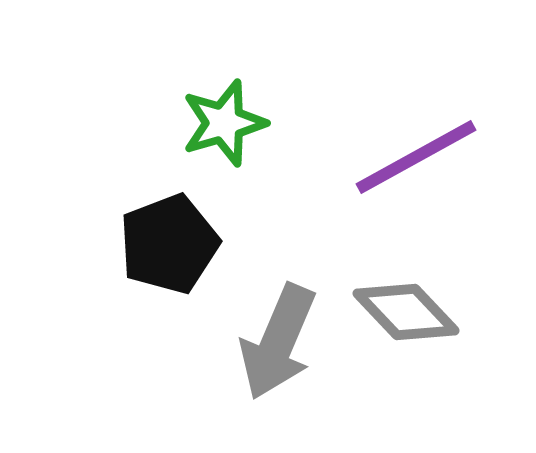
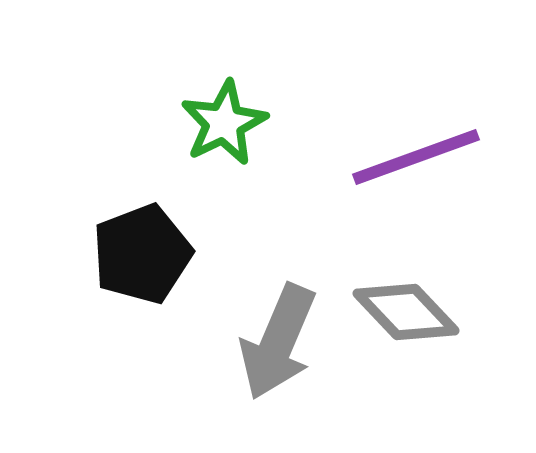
green star: rotated 10 degrees counterclockwise
purple line: rotated 9 degrees clockwise
black pentagon: moved 27 px left, 10 px down
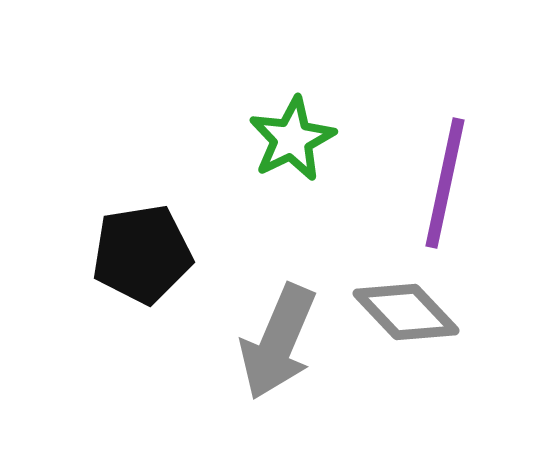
green star: moved 68 px right, 16 px down
purple line: moved 29 px right, 26 px down; rotated 58 degrees counterclockwise
black pentagon: rotated 12 degrees clockwise
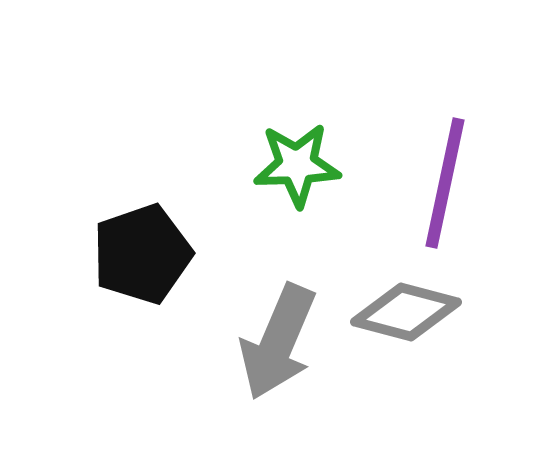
green star: moved 5 px right, 26 px down; rotated 24 degrees clockwise
black pentagon: rotated 10 degrees counterclockwise
gray diamond: rotated 32 degrees counterclockwise
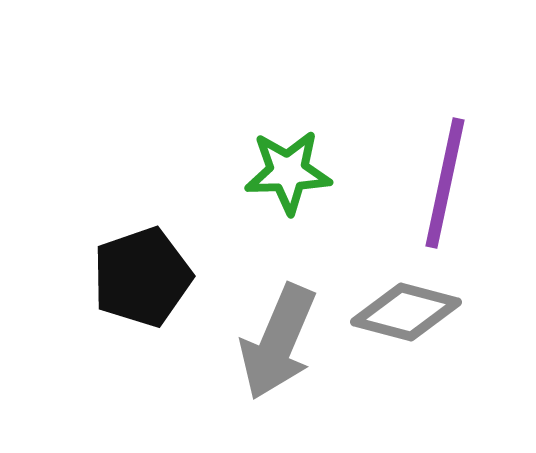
green star: moved 9 px left, 7 px down
black pentagon: moved 23 px down
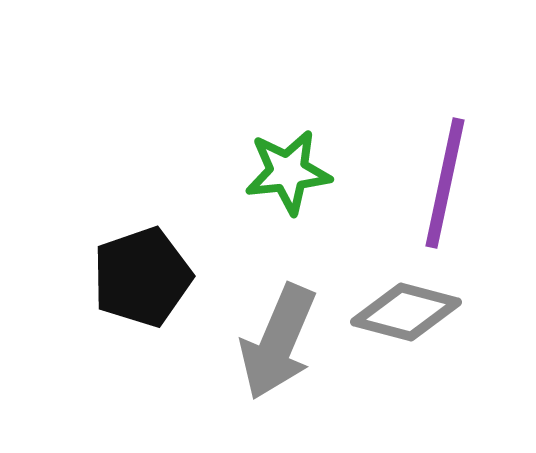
green star: rotated 4 degrees counterclockwise
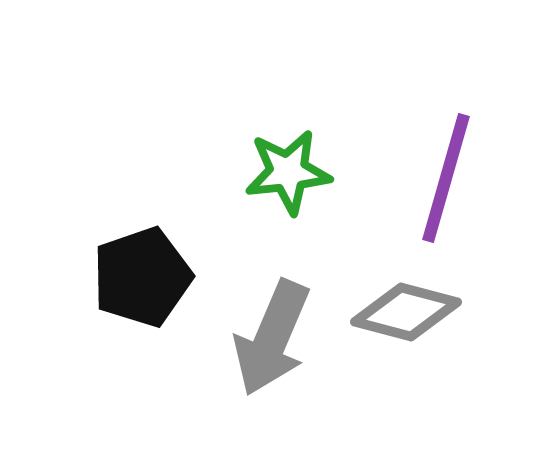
purple line: moved 1 px right, 5 px up; rotated 4 degrees clockwise
gray arrow: moved 6 px left, 4 px up
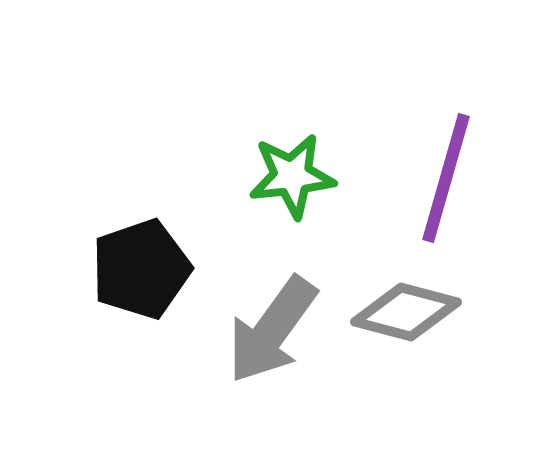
green star: moved 4 px right, 4 px down
black pentagon: moved 1 px left, 8 px up
gray arrow: moved 8 px up; rotated 13 degrees clockwise
